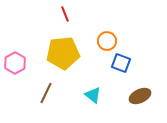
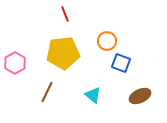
brown line: moved 1 px right, 1 px up
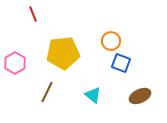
red line: moved 32 px left
orange circle: moved 4 px right
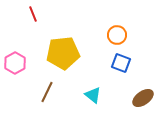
orange circle: moved 6 px right, 6 px up
brown ellipse: moved 3 px right, 2 px down; rotated 10 degrees counterclockwise
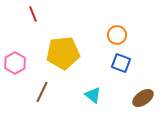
brown line: moved 5 px left
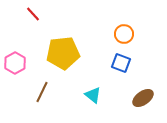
red line: rotated 21 degrees counterclockwise
orange circle: moved 7 px right, 1 px up
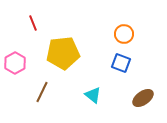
red line: moved 9 px down; rotated 21 degrees clockwise
